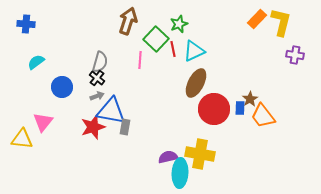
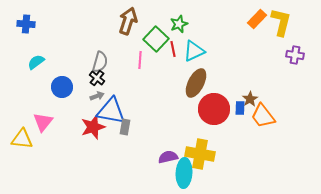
cyan ellipse: moved 4 px right
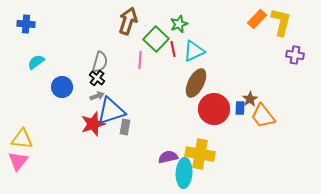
blue triangle: rotated 28 degrees counterclockwise
pink triangle: moved 25 px left, 39 px down
red star: moved 3 px up
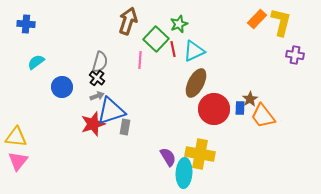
yellow triangle: moved 6 px left, 2 px up
purple semicircle: rotated 72 degrees clockwise
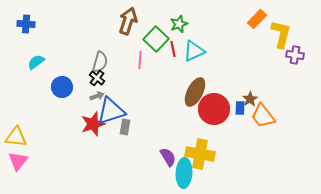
yellow L-shape: moved 12 px down
brown ellipse: moved 1 px left, 9 px down
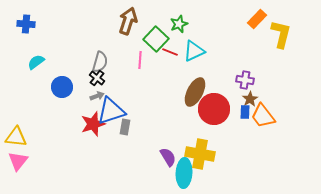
red line: moved 3 px left, 3 px down; rotated 56 degrees counterclockwise
purple cross: moved 50 px left, 25 px down
blue rectangle: moved 5 px right, 4 px down
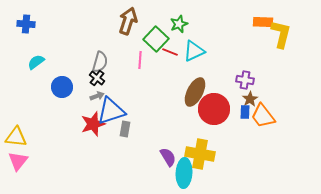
orange rectangle: moved 6 px right, 3 px down; rotated 48 degrees clockwise
gray rectangle: moved 2 px down
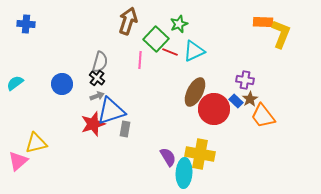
yellow L-shape: rotated 8 degrees clockwise
cyan semicircle: moved 21 px left, 21 px down
blue circle: moved 3 px up
blue rectangle: moved 9 px left, 11 px up; rotated 48 degrees counterclockwise
yellow triangle: moved 20 px right, 6 px down; rotated 20 degrees counterclockwise
pink triangle: rotated 10 degrees clockwise
